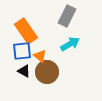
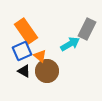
gray rectangle: moved 20 px right, 13 px down
blue square: rotated 18 degrees counterclockwise
brown circle: moved 1 px up
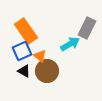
gray rectangle: moved 1 px up
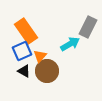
gray rectangle: moved 1 px right, 1 px up
orange triangle: rotated 32 degrees clockwise
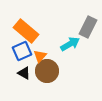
orange rectangle: rotated 15 degrees counterclockwise
black triangle: moved 2 px down
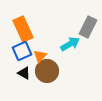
orange rectangle: moved 3 px left, 2 px up; rotated 25 degrees clockwise
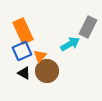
orange rectangle: moved 2 px down
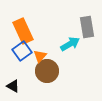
gray rectangle: moved 1 px left; rotated 35 degrees counterclockwise
blue square: rotated 12 degrees counterclockwise
black triangle: moved 11 px left, 13 px down
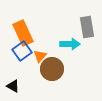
orange rectangle: moved 2 px down
cyan arrow: rotated 30 degrees clockwise
brown circle: moved 5 px right, 2 px up
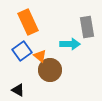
orange rectangle: moved 5 px right, 11 px up
orange triangle: rotated 32 degrees counterclockwise
brown circle: moved 2 px left, 1 px down
black triangle: moved 5 px right, 4 px down
